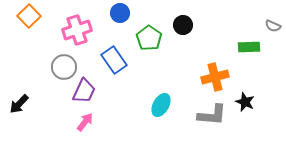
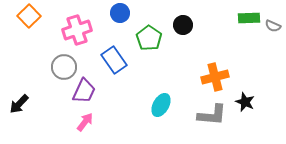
green rectangle: moved 29 px up
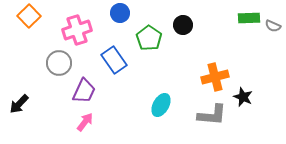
gray circle: moved 5 px left, 4 px up
black star: moved 2 px left, 5 px up
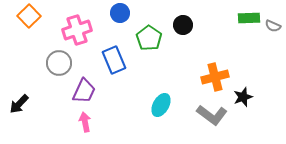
blue rectangle: rotated 12 degrees clockwise
black star: rotated 30 degrees clockwise
gray L-shape: rotated 32 degrees clockwise
pink arrow: rotated 48 degrees counterclockwise
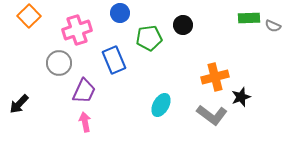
green pentagon: rotated 30 degrees clockwise
black star: moved 2 px left
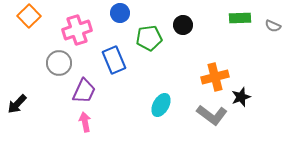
green rectangle: moved 9 px left
black arrow: moved 2 px left
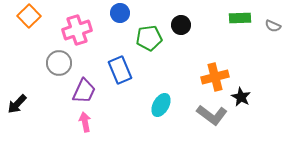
black circle: moved 2 px left
blue rectangle: moved 6 px right, 10 px down
black star: rotated 24 degrees counterclockwise
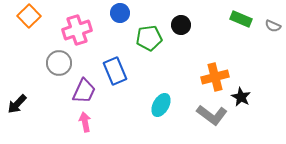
green rectangle: moved 1 px right, 1 px down; rotated 25 degrees clockwise
blue rectangle: moved 5 px left, 1 px down
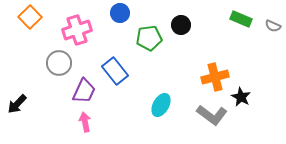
orange square: moved 1 px right, 1 px down
blue rectangle: rotated 16 degrees counterclockwise
